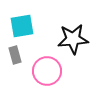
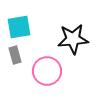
cyan square: moved 3 px left, 1 px down
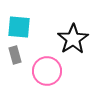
cyan square: rotated 15 degrees clockwise
black star: rotated 28 degrees counterclockwise
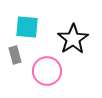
cyan square: moved 8 px right
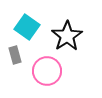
cyan square: rotated 30 degrees clockwise
black star: moved 6 px left, 3 px up
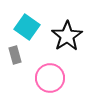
pink circle: moved 3 px right, 7 px down
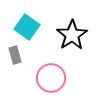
black star: moved 5 px right, 1 px up
pink circle: moved 1 px right
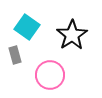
pink circle: moved 1 px left, 3 px up
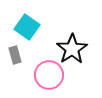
black star: moved 14 px down
pink circle: moved 1 px left
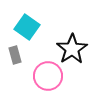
pink circle: moved 1 px left, 1 px down
